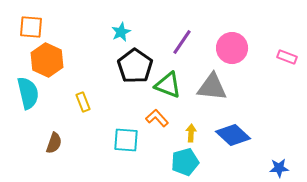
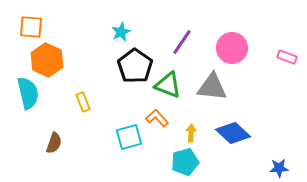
blue diamond: moved 2 px up
cyan square: moved 3 px right, 3 px up; rotated 20 degrees counterclockwise
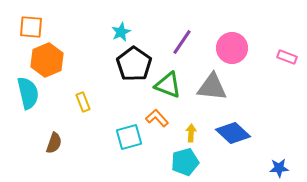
orange hexagon: rotated 12 degrees clockwise
black pentagon: moved 1 px left, 2 px up
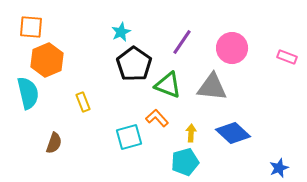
blue star: rotated 18 degrees counterclockwise
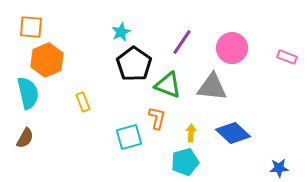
orange L-shape: rotated 55 degrees clockwise
brown semicircle: moved 29 px left, 5 px up; rotated 10 degrees clockwise
blue star: rotated 18 degrees clockwise
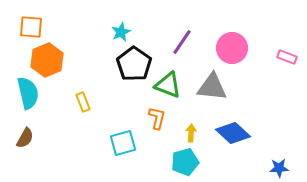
cyan square: moved 6 px left, 6 px down
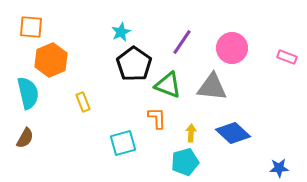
orange hexagon: moved 4 px right
orange L-shape: rotated 15 degrees counterclockwise
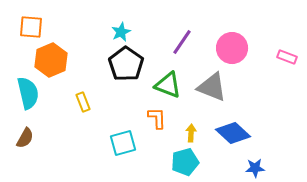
black pentagon: moved 8 px left
gray triangle: rotated 16 degrees clockwise
blue star: moved 24 px left
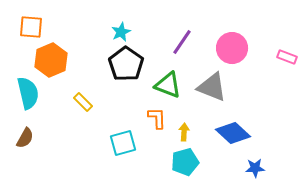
yellow rectangle: rotated 24 degrees counterclockwise
yellow arrow: moved 7 px left, 1 px up
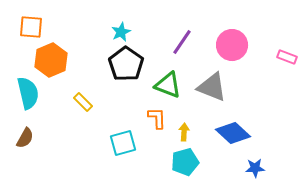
pink circle: moved 3 px up
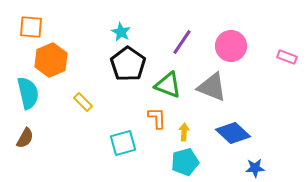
cyan star: rotated 18 degrees counterclockwise
pink circle: moved 1 px left, 1 px down
black pentagon: moved 2 px right
